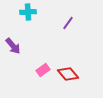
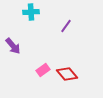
cyan cross: moved 3 px right
purple line: moved 2 px left, 3 px down
red diamond: moved 1 px left
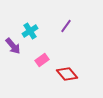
cyan cross: moved 1 px left, 19 px down; rotated 28 degrees counterclockwise
pink rectangle: moved 1 px left, 10 px up
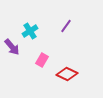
purple arrow: moved 1 px left, 1 px down
pink rectangle: rotated 24 degrees counterclockwise
red diamond: rotated 25 degrees counterclockwise
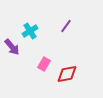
pink rectangle: moved 2 px right, 4 px down
red diamond: rotated 35 degrees counterclockwise
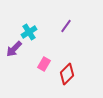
cyan cross: moved 1 px left, 1 px down
purple arrow: moved 2 px right, 2 px down; rotated 84 degrees clockwise
red diamond: rotated 35 degrees counterclockwise
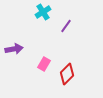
cyan cross: moved 14 px right, 20 px up
purple arrow: rotated 144 degrees counterclockwise
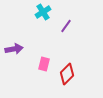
pink rectangle: rotated 16 degrees counterclockwise
